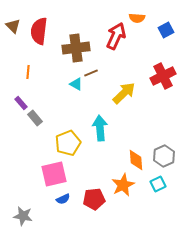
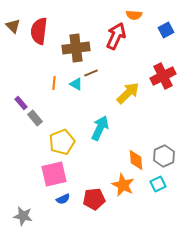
orange semicircle: moved 3 px left, 3 px up
orange line: moved 26 px right, 11 px down
yellow arrow: moved 4 px right
cyan arrow: rotated 30 degrees clockwise
yellow pentagon: moved 6 px left, 1 px up
orange star: rotated 20 degrees counterclockwise
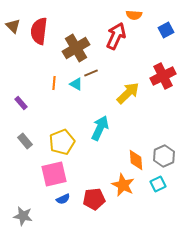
brown cross: rotated 24 degrees counterclockwise
gray rectangle: moved 10 px left, 23 px down
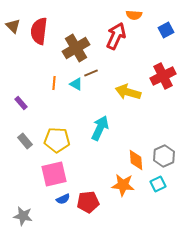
yellow arrow: moved 1 px up; rotated 120 degrees counterclockwise
yellow pentagon: moved 5 px left, 2 px up; rotated 25 degrees clockwise
orange star: rotated 20 degrees counterclockwise
red pentagon: moved 6 px left, 3 px down
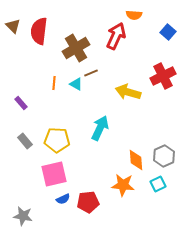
blue square: moved 2 px right, 2 px down; rotated 21 degrees counterclockwise
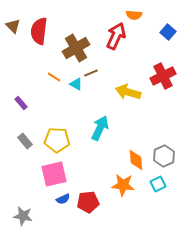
orange line: moved 6 px up; rotated 64 degrees counterclockwise
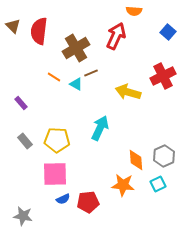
orange semicircle: moved 4 px up
pink square: moved 1 px right; rotated 12 degrees clockwise
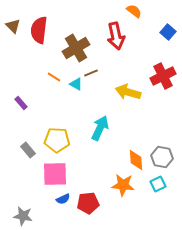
orange semicircle: rotated 147 degrees counterclockwise
red semicircle: moved 1 px up
red arrow: rotated 144 degrees clockwise
gray rectangle: moved 3 px right, 9 px down
gray hexagon: moved 2 px left, 1 px down; rotated 25 degrees counterclockwise
red pentagon: moved 1 px down
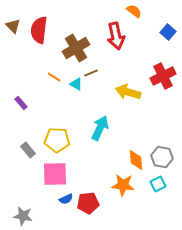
blue semicircle: moved 3 px right
